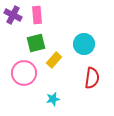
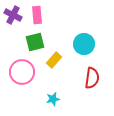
green square: moved 1 px left, 1 px up
pink circle: moved 2 px left, 1 px up
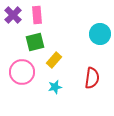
purple cross: rotated 18 degrees clockwise
cyan circle: moved 16 px right, 10 px up
cyan star: moved 2 px right, 12 px up
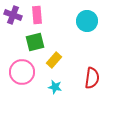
purple cross: rotated 24 degrees counterclockwise
cyan circle: moved 13 px left, 13 px up
cyan star: rotated 24 degrees clockwise
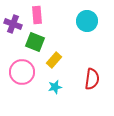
purple cross: moved 9 px down
green square: rotated 36 degrees clockwise
red semicircle: moved 1 px down
cyan star: rotated 24 degrees counterclockwise
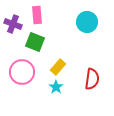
cyan circle: moved 1 px down
yellow rectangle: moved 4 px right, 7 px down
cyan star: moved 1 px right; rotated 24 degrees counterclockwise
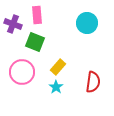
cyan circle: moved 1 px down
red semicircle: moved 1 px right, 3 px down
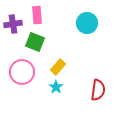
purple cross: rotated 30 degrees counterclockwise
red semicircle: moved 5 px right, 8 px down
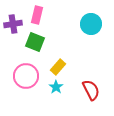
pink rectangle: rotated 18 degrees clockwise
cyan circle: moved 4 px right, 1 px down
pink circle: moved 4 px right, 4 px down
red semicircle: moved 7 px left; rotated 35 degrees counterclockwise
